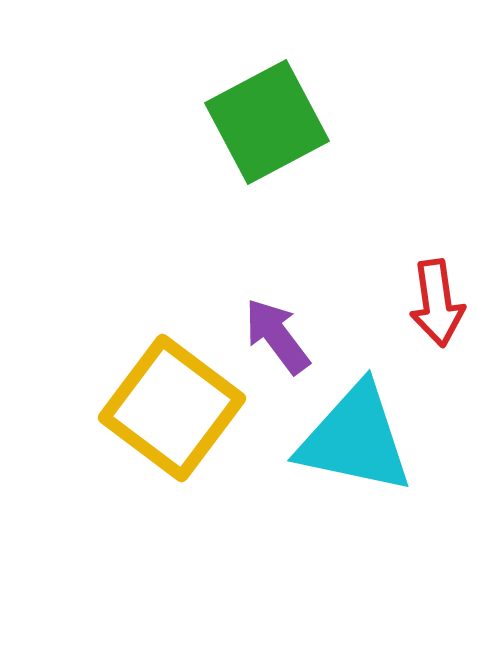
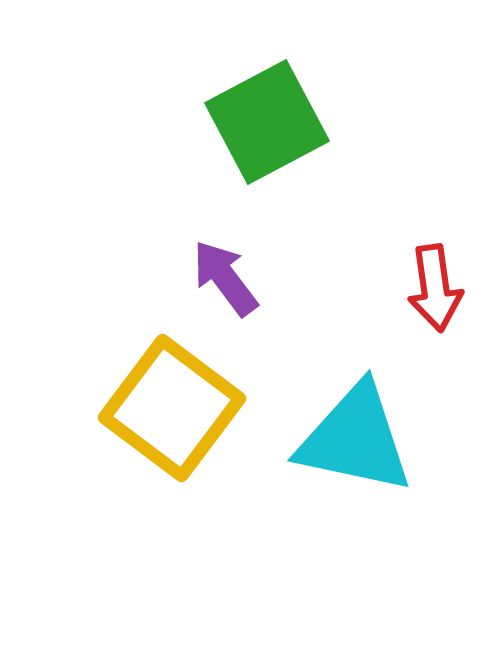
red arrow: moved 2 px left, 15 px up
purple arrow: moved 52 px left, 58 px up
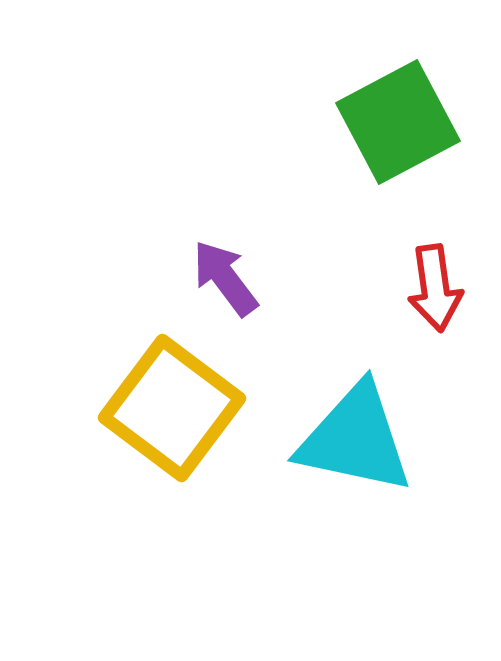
green square: moved 131 px right
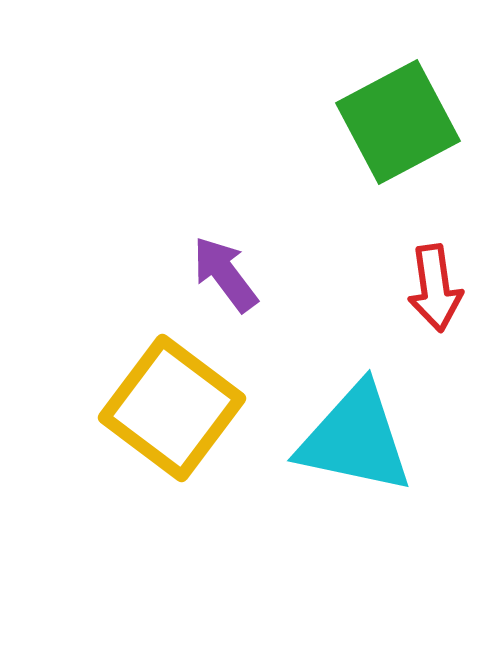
purple arrow: moved 4 px up
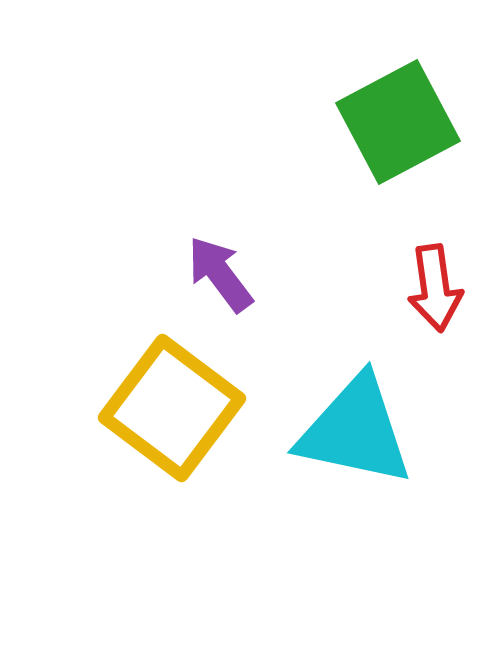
purple arrow: moved 5 px left
cyan triangle: moved 8 px up
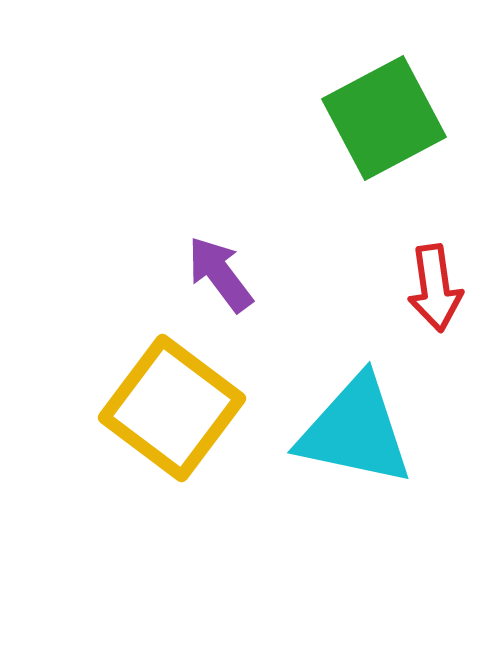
green square: moved 14 px left, 4 px up
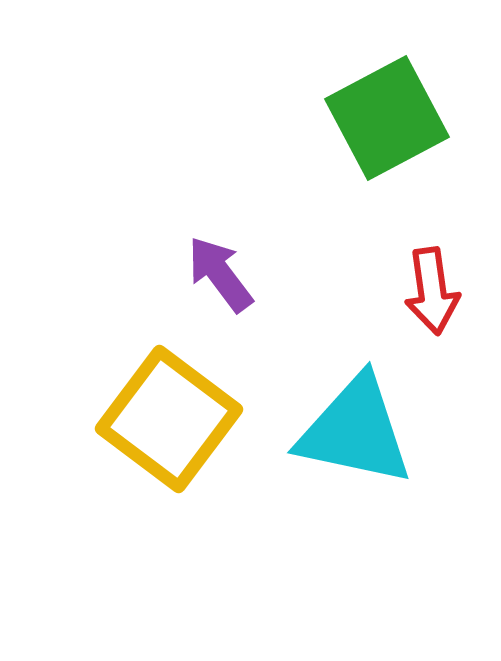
green square: moved 3 px right
red arrow: moved 3 px left, 3 px down
yellow square: moved 3 px left, 11 px down
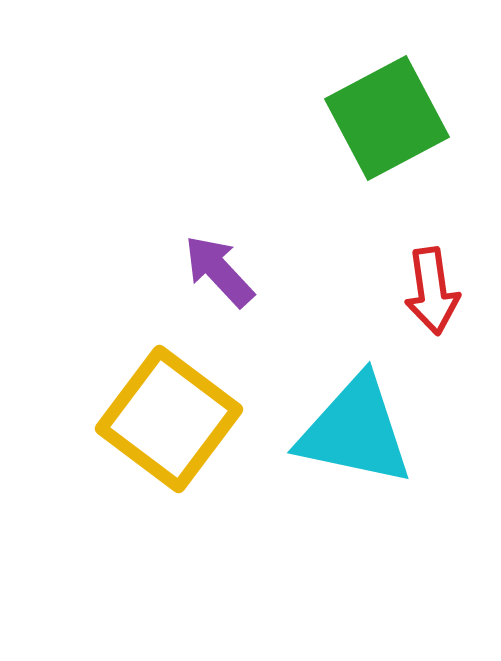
purple arrow: moved 1 px left, 3 px up; rotated 6 degrees counterclockwise
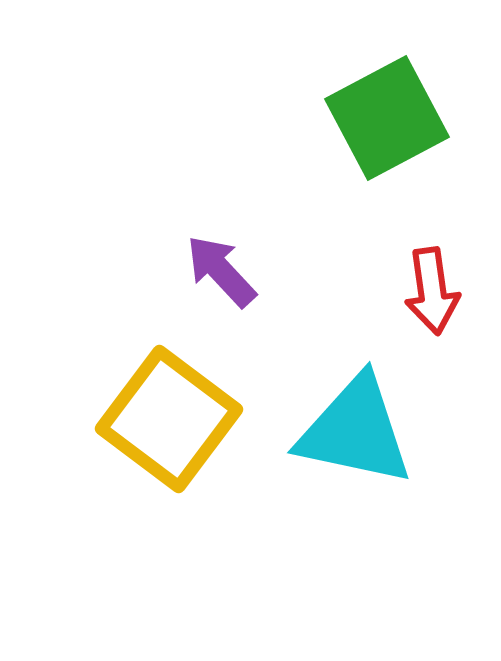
purple arrow: moved 2 px right
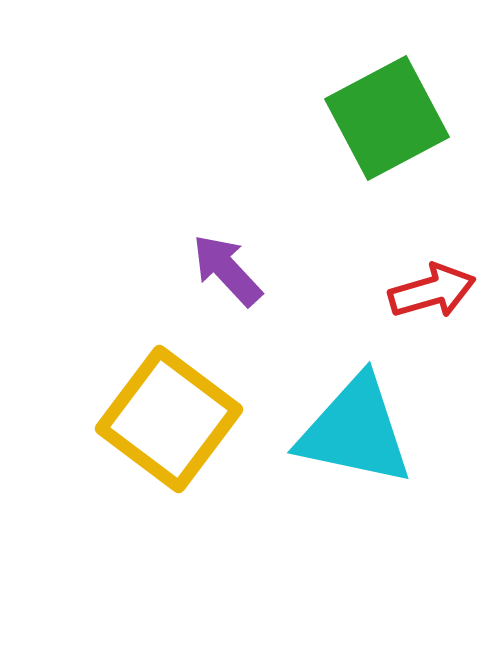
purple arrow: moved 6 px right, 1 px up
red arrow: rotated 98 degrees counterclockwise
